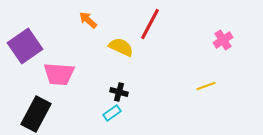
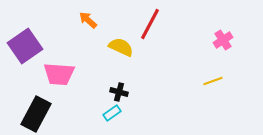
yellow line: moved 7 px right, 5 px up
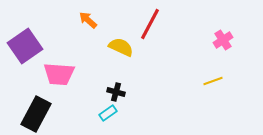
black cross: moved 3 px left
cyan rectangle: moved 4 px left
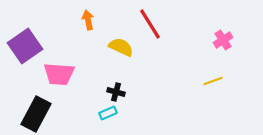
orange arrow: rotated 36 degrees clockwise
red line: rotated 60 degrees counterclockwise
cyan rectangle: rotated 12 degrees clockwise
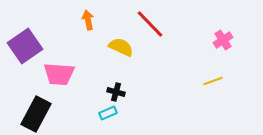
red line: rotated 12 degrees counterclockwise
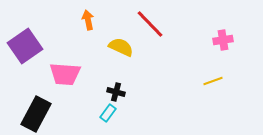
pink cross: rotated 24 degrees clockwise
pink trapezoid: moved 6 px right
cyan rectangle: rotated 30 degrees counterclockwise
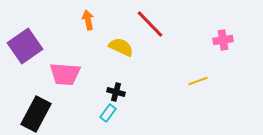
yellow line: moved 15 px left
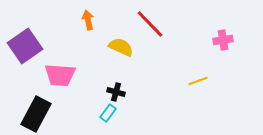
pink trapezoid: moved 5 px left, 1 px down
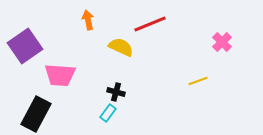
red line: rotated 68 degrees counterclockwise
pink cross: moved 1 px left, 2 px down; rotated 36 degrees counterclockwise
